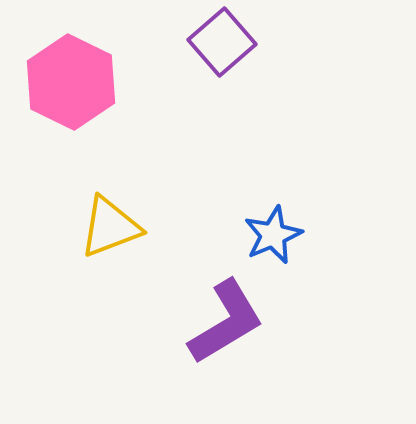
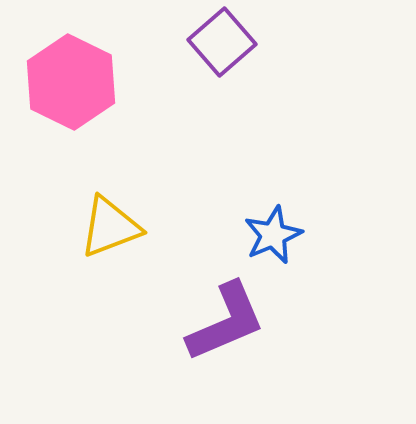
purple L-shape: rotated 8 degrees clockwise
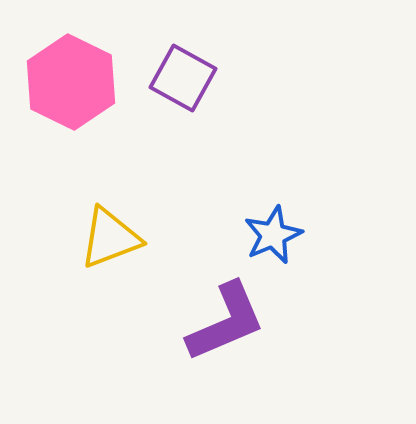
purple square: moved 39 px left, 36 px down; rotated 20 degrees counterclockwise
yellow triangle: moved 11 px down
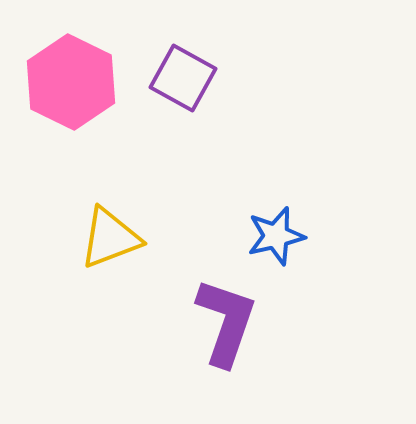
blue star: moved 3 px right, 1 px down; rotated 10 degrees clockwise
purple L-shape: rotated 48 degrees counterclockwise
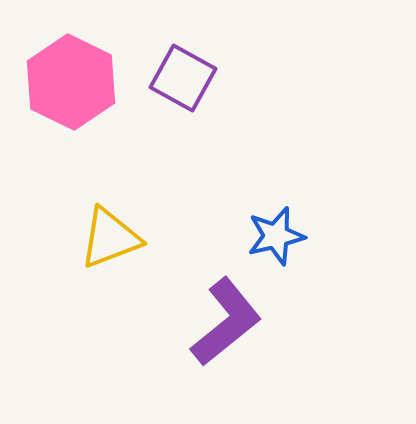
purple L-shape: rotated 32 degrees clockwise
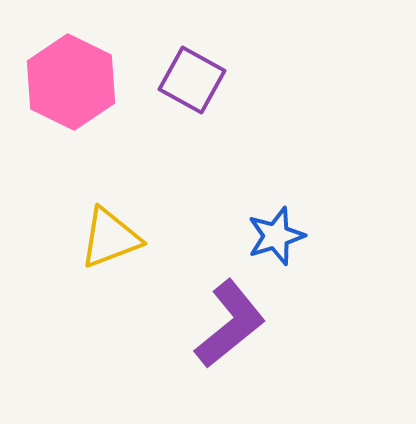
purple square: moved 9 px right, 2 px down
blue star: rotated 4 degrees counterclockwise
purple L-shape: moved 4 px right, 2 px down
